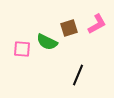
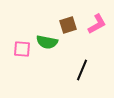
brown square: moved 1 px left, 3 px up
green semicircle: rotated 15 degrees counterclockwise
black line: moved 4 px right, 5 px up
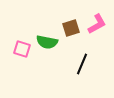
brown square: moved 3 px right, 3 px down
pink square: rotated 12 degrees clockwise
black line: moved 6 px up
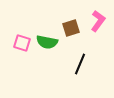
pink L-shape: moved 1 px right, 3 px up; rotated 25 degrees counterclockwise
pink square: moved 6 px up
black line: moved 2 px left
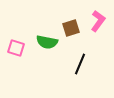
pink square: moved 6 px left, 5 px down
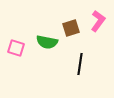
black line: rotated 15 degrees counterclockwise
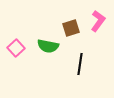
green semicircle: moved 1 px right, 4 px down
pink square: rotated 30 degrees clockwise
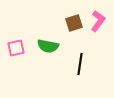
brown square: moved 3 px right, 5 px up
pink square: rotated 30 degrees clockwise
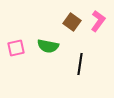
brown square: moved 2 px left, 1 px up; rotated 36 degrees counterclockwise
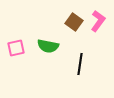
brown square: moved 2 px right
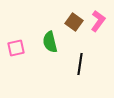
green semicircle: moved 2 px right, 4 px up; rotated 65 degrees clockwise
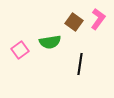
pink L-shape: moved 2 px up
green semicircle: rotated 85 degrees counterclockwise
pink square: moved 4 px right, 2 px down; rotated 24 degrees counterclockwise
